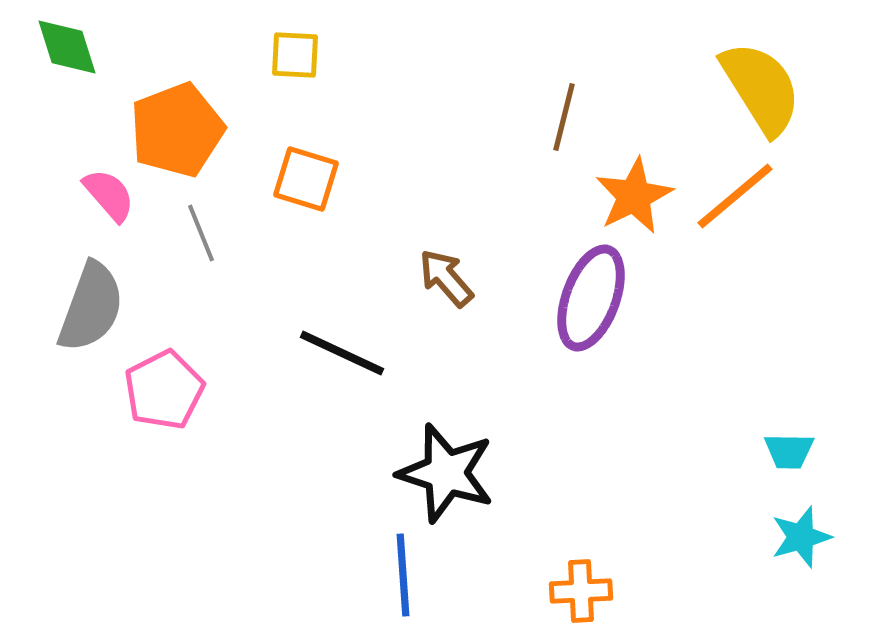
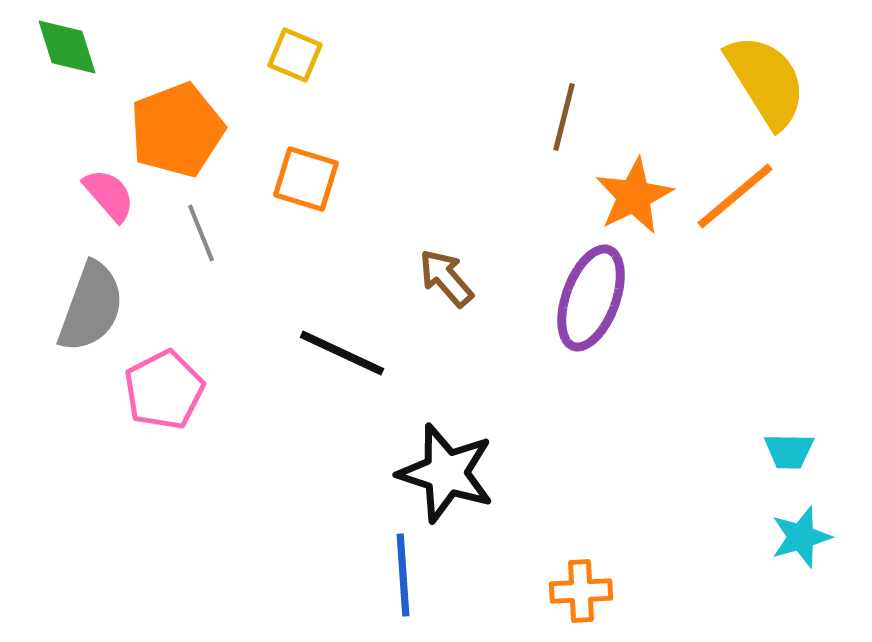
yellow square: rotated 20 degrees clockwise
yellow semicircle: moved 5 px right, 7 px up
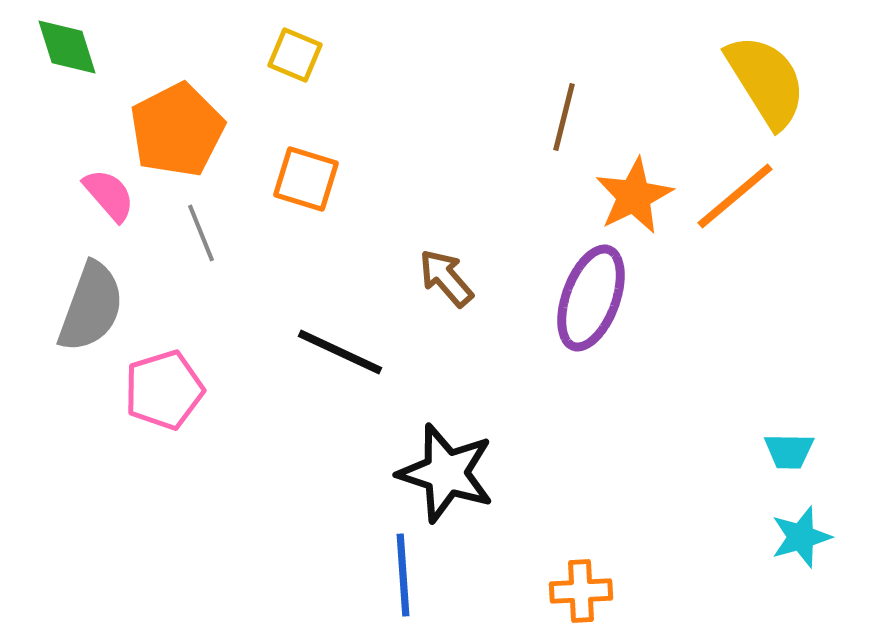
orange pentagon: rotated 6 degrees counterclockwise
black line: moved 2 px left, 1 px up
pink pentagon: rotated 10 degrees clockwise
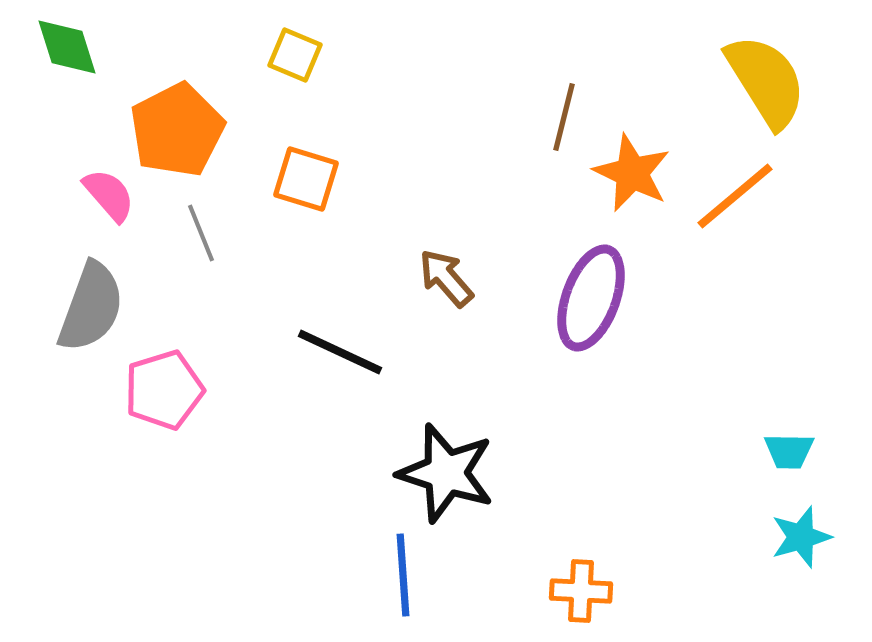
orange star: moved 2 px left, 23 px up; rotated 20 degrees counterclockwise
orange cross: rotated 6 degrees clockwise
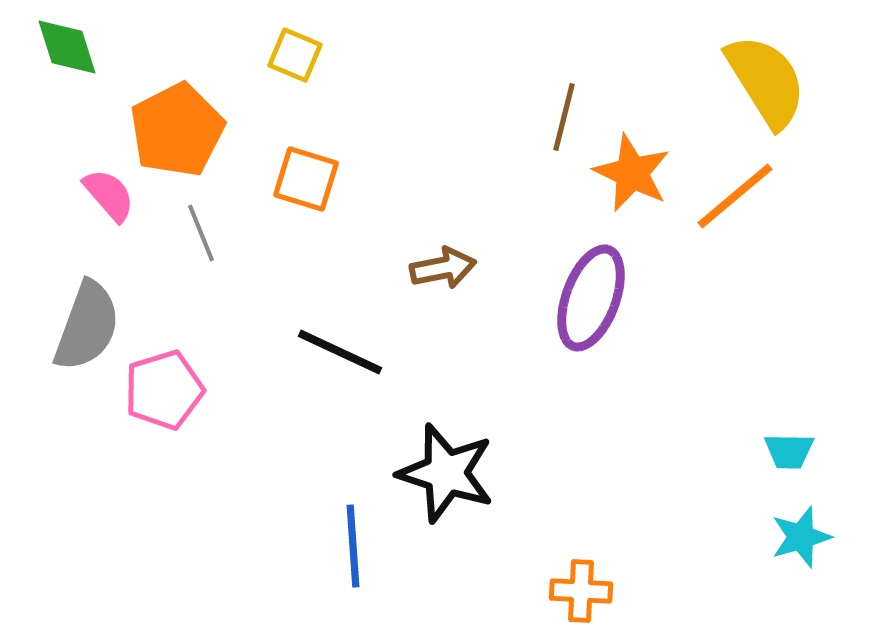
brown arrow: moved 3 px left, 10 px up; rotated 120 degrees clockwise
gray semicircle: moved 4 px left, 19 px down
blue line: moved 50 px left, 29 px up
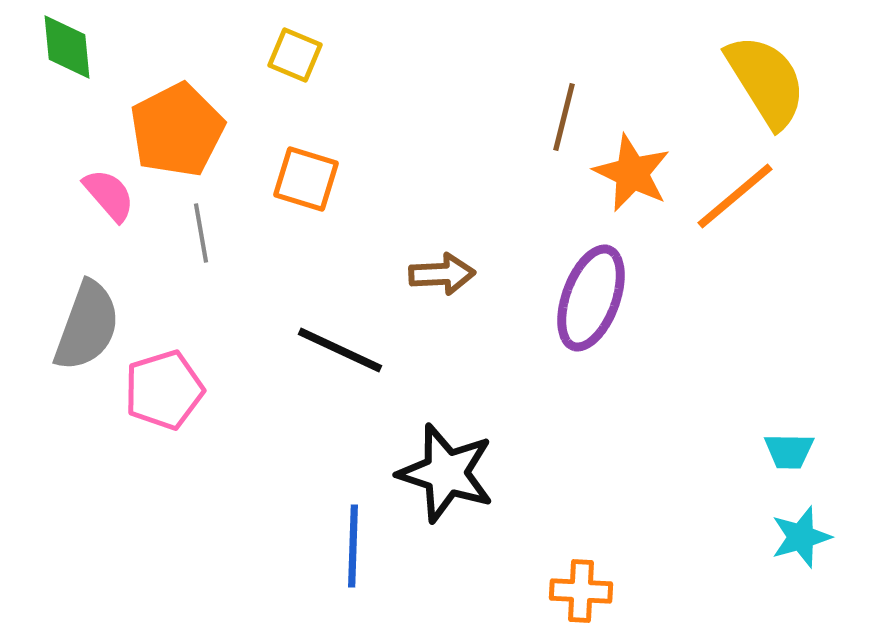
green diamond: rotated 12 degrees clockwise
gray line: rotated 12 degrees clockwise
brown arrow: moved 1 px left, 6 px down; rotated 8 degrees clockwise
black line: moved 2 px up
blue line: rotated 6 degrees clockwise
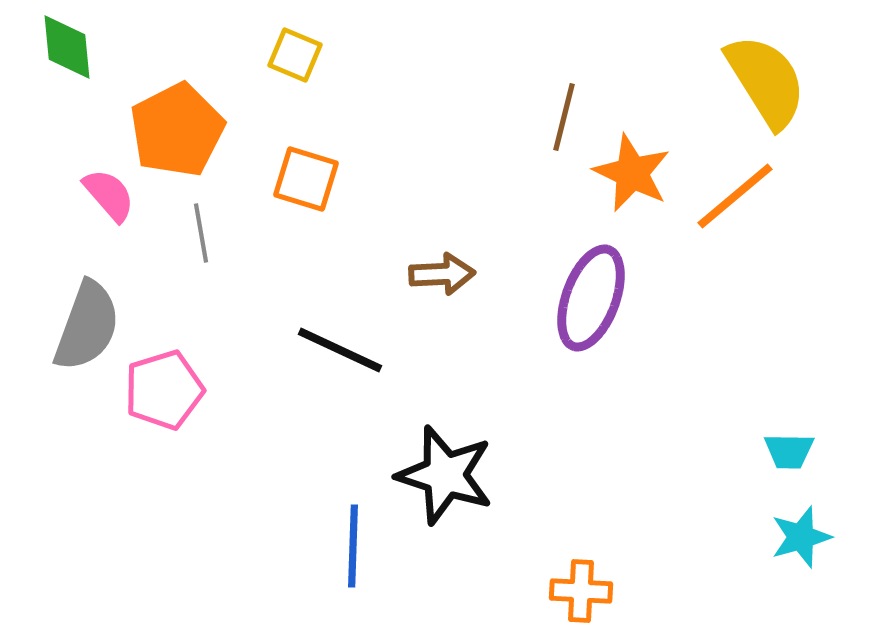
black star: moved 1 px left, 2 px down
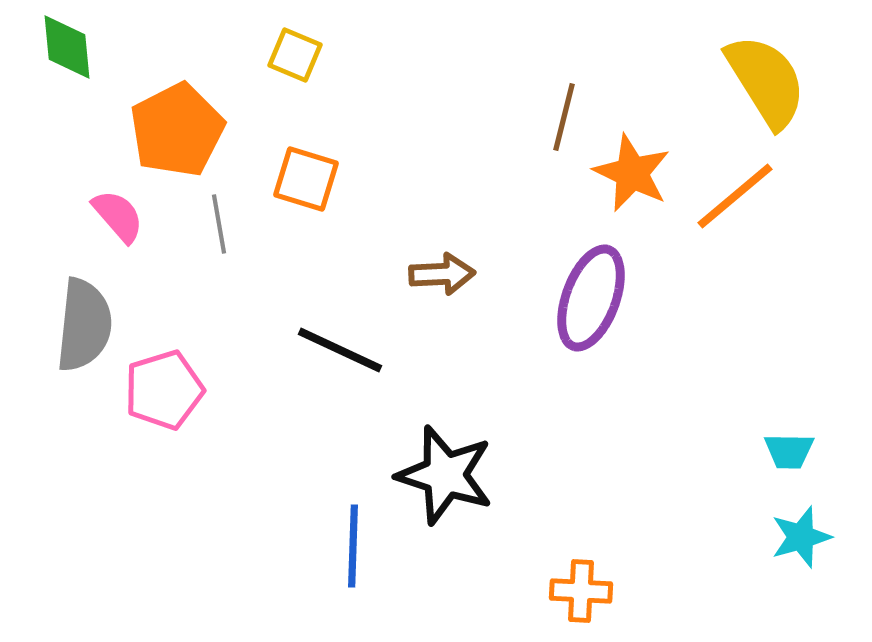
pink semicircle: moved 9 px right, 21 px down
gray line: moved 18 px right, 9 px up
gray semicircle: moved 3 px left, 1 px up; rotated 14 degrees counterclockwise
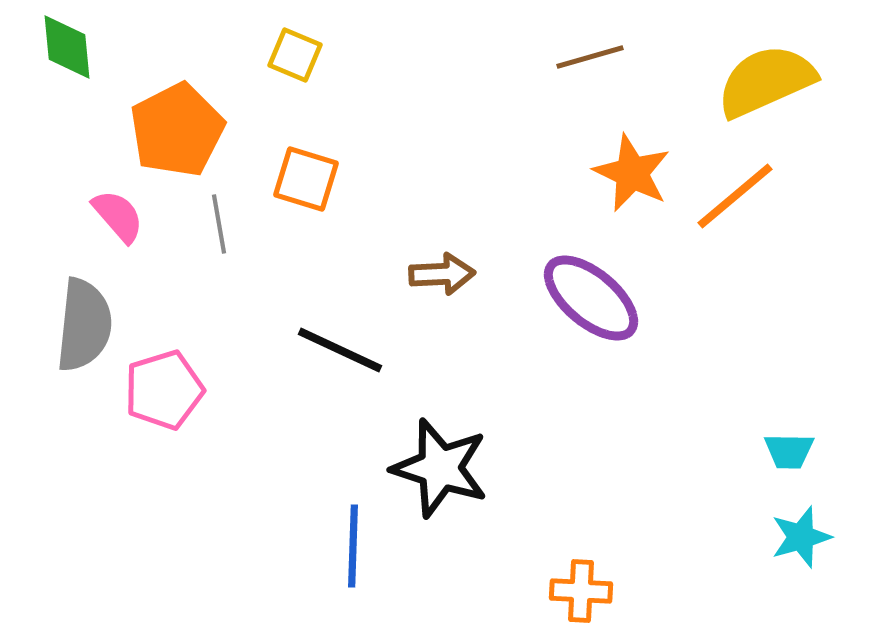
yellow semicircle: rotated 82 degrees counterclockwise
brown line: moved 26 px right, 60 px up; rotated 60 degrees clockwise
purple ellipse: rotated 70 degrees counterclockwise
black star: moved 5 px left, 7 px up
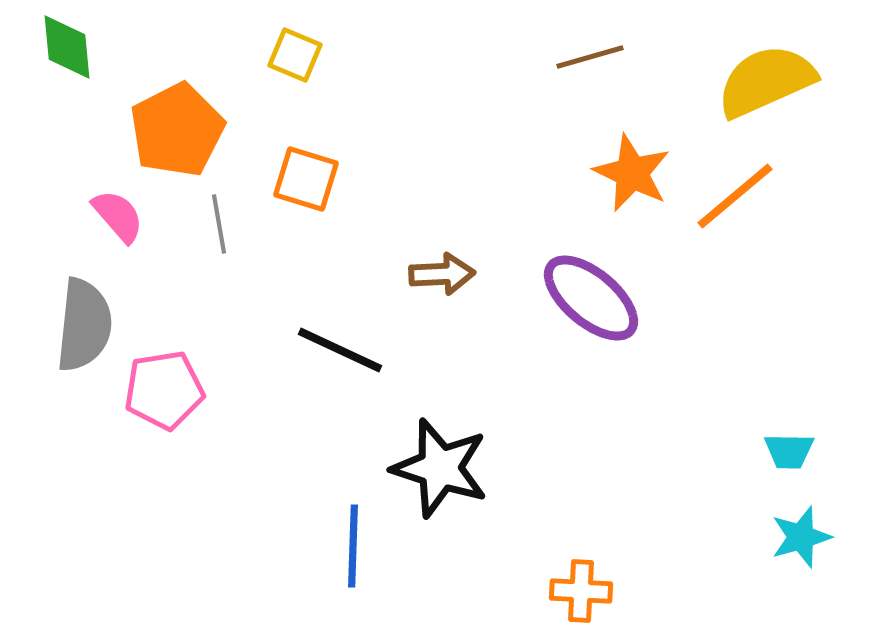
pink pentagon: rotated 8 degrees clockwise
